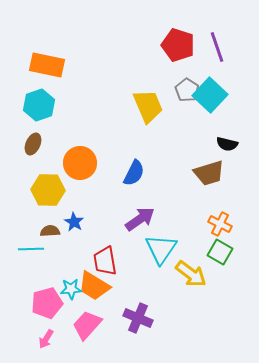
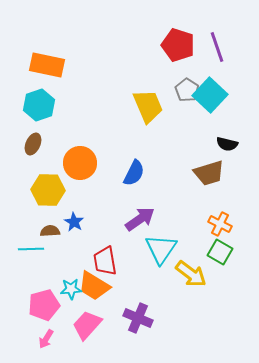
pink pentagon: moved 3 px left, 2 px down
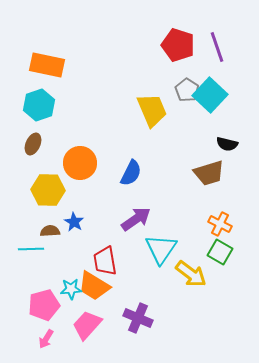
yellow trapezoid: moved 4 px right, 4 px down
blue semicircle: moved 3 px left
purple arrow: moved 4 px left
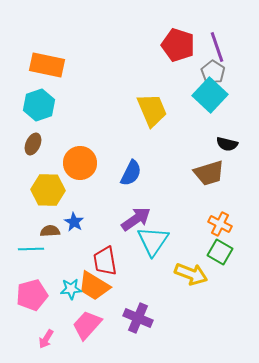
gray pentagon: moved 26 px right, 18 px up
cyan triangle: moved 8 px left, 8 px up
yellow arrow: rotated 16 degrees counterclockwise
pink pentagon: moved 12 px left, 10 px up
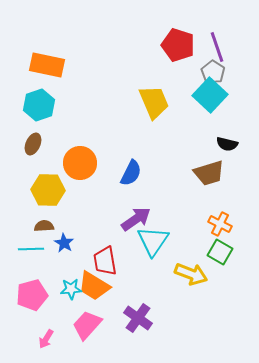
yellow trapezoid: moved 2 px right, 8 px up
blue star: moved 10 px left, 21 px down
brown semicircle: moved 6 px left, 5 px up
purple cross: rotated 12 degrees clockwise
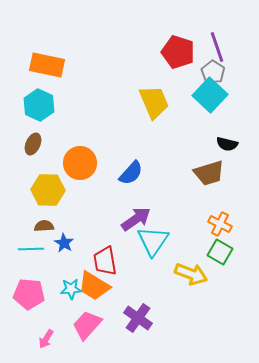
red pentagon: moved 7 px down
cyan hexagon: rotated 16 degrees counterclockwise
blue semicircle: rotated 16 degrees clockwise
pink pentagon: moved 3 px left, 1 px up; rotated 20 degrees clockwise
